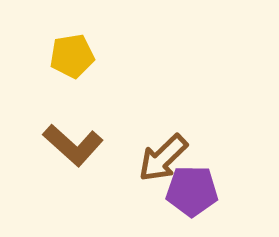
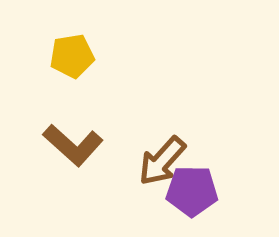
brown arrow: moved 1 px left, 3 px down; rotated 4 degrees counterclockwise
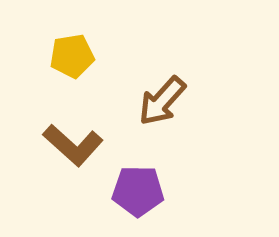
brown arrow: moved 60 px up
purple pentagon: moved 54 px left
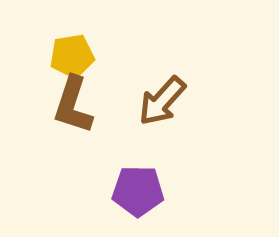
brown L-shape: moved 40 px up; rotated 66 degrees clockwise
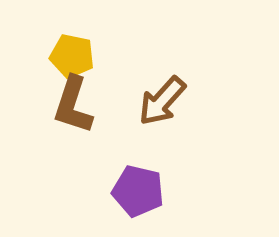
yellow pentagon: rotated 21 degrees clockwise
purple pentagon: rotated 12 degrees clockwise
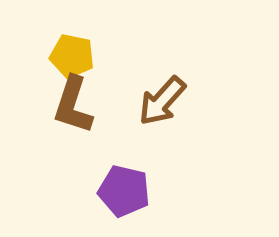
purple pentagon: moved 14 px left
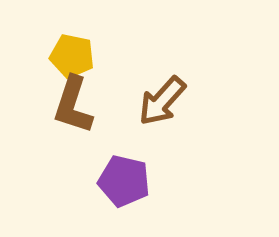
purple pentagon: moved 10 px up
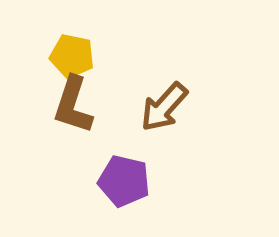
brown arrow: moved 2 px right, 6 px down
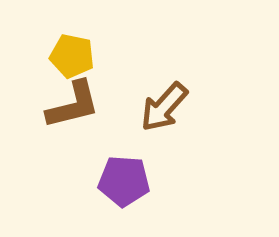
brown L-shape: rotated 122 degrees counterclockwise
purple pentagon: rotated 9 degrees counterclockwise
